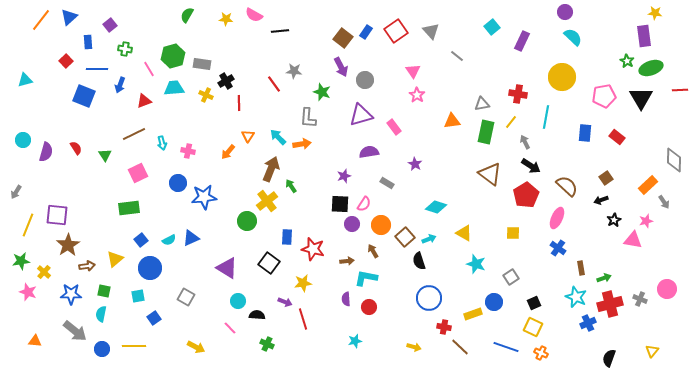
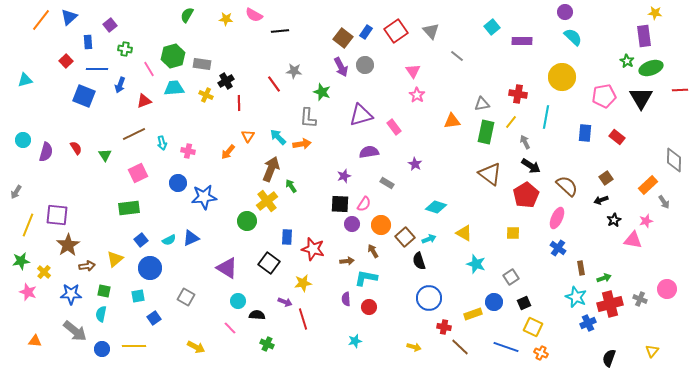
purple rectangle at (522, 41): rotated 66 degrees clockwise
gray circle at (365, 80): moved 15 px up
black square at (534, 303): moved 10 px left
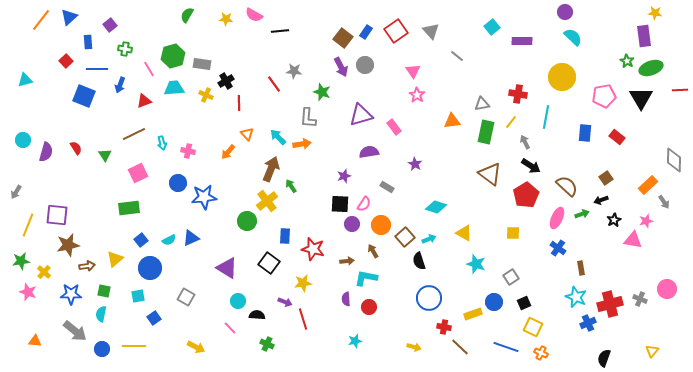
orange triangle at (248, 136): moved 1 px left, 2 px up; rotated 16 degrees counterclockwise
gray rectangle at (387, 183): moved 4 px down
blue rectangle at (287, 237): moved 2 px left, 1 px up
brown star at (68, 245): rotated 20 degrees clockwise
green arrow at (604, 278): moved 22 px left, 64 px up
black semicircle at (609, 358): moved 5 px left
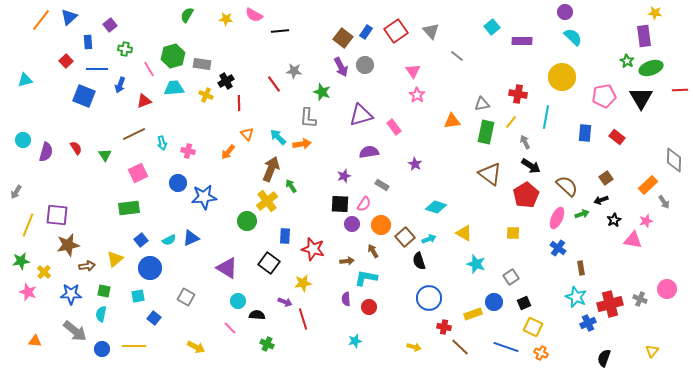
gray rectangle at (387, 187): moved 5 px left, 2 px up
blue square at (154, 318): rotated 16 degrees counterclockwise
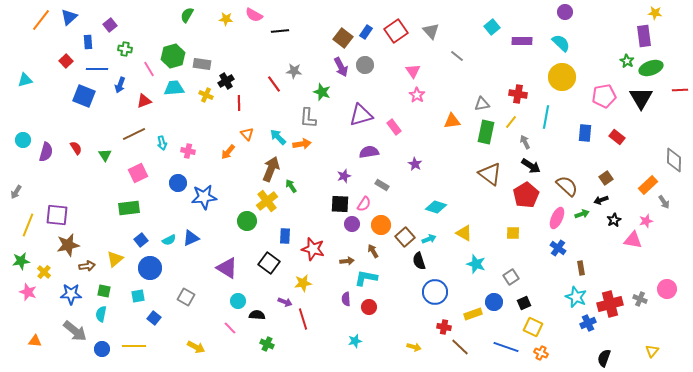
cyan semicircle at (573, 37): moved 12 px left, 6 px down
blue circle at (429, 298): moved 6 px right, 6 px up
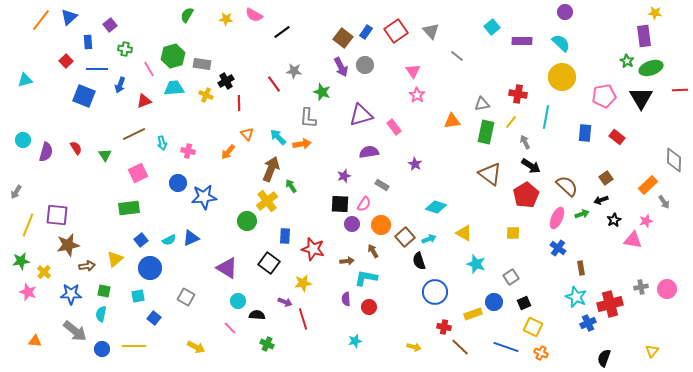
black line at (280, 31): moved 2 px right, 1 px down; rotated 30 degrees counterclockwise
gray cross at (640, 299): moved 1 px right, 12 px up; rotated 32 degrees counterclockwise
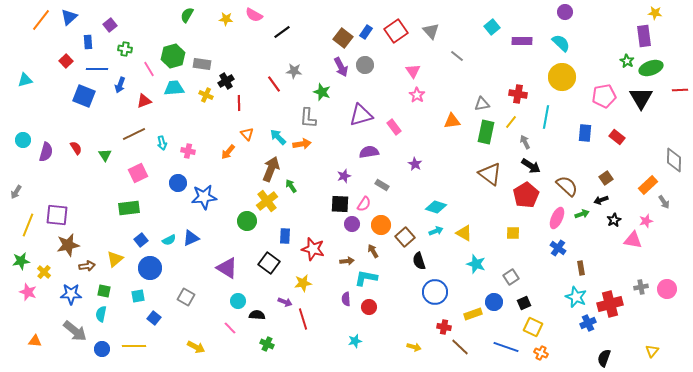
cyan arrow at (429, 239): moved 7 px right, 8 px up
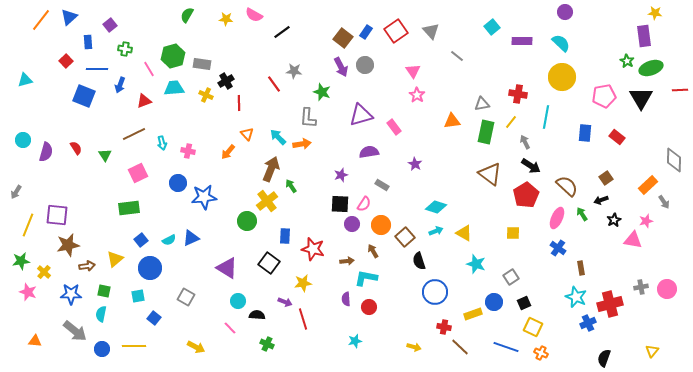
purple star at (344, 176): moved 3 px left, 1 px up
green arrow at (582, 214): rotated 104 degrees counterclockwise
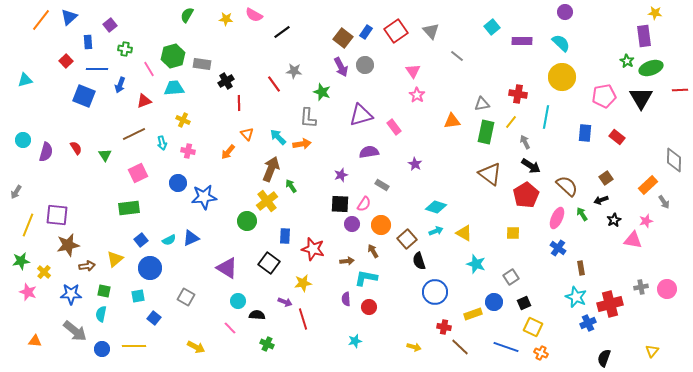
yellow cross at (206, 95): moved 23 px left, 25 px down
brown square at (405, 237): moved 2 px right, 2 px down
